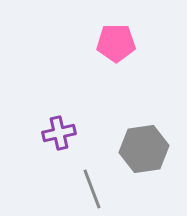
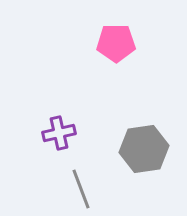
gray line: moved 11 px left
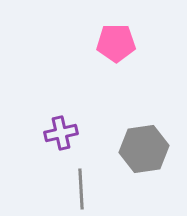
purple cross: moved 2 px right
gray line: rotated 18 degrees clockwise
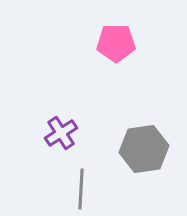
purple cross: rotated 20 degrees counterclockwise
gray line: rotated 6 degrees clockwise
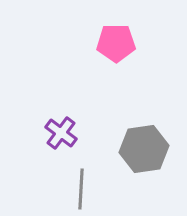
purple cross: rotated 20 degrees counterclockwise
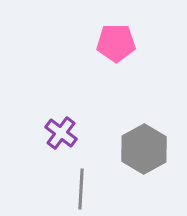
gray hexagon: rotated 21 degrees counterclockwise
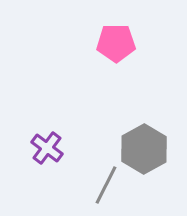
purple cross: moved 14 px left, 15 px down
gray line: moved 25 px right, 4 px up; rotated 24 degrees clockwise
